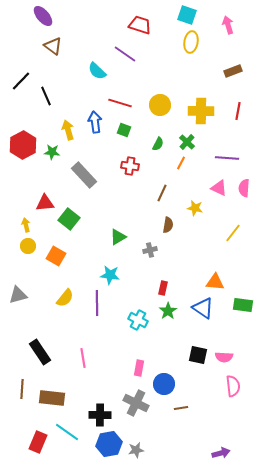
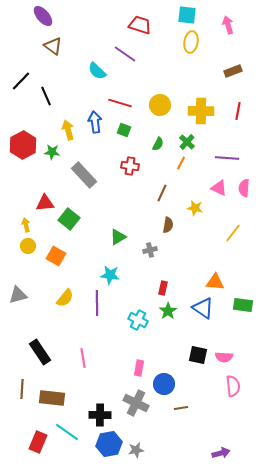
cyan square at (187, 15): rotated 12 degrees counterclockwise
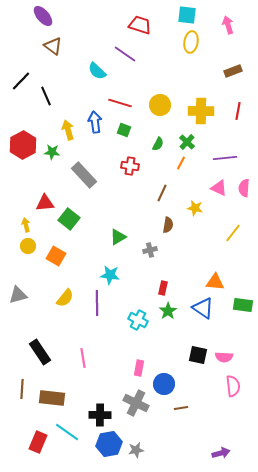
purple line at (227, 158): moved 2 px left; rotated 10 degrees counterclockwise
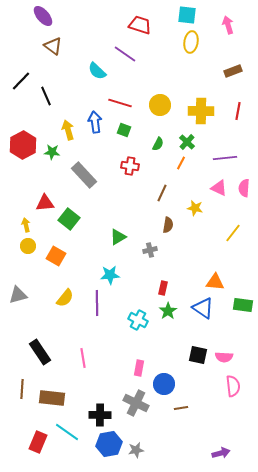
cyan star at (110, 275): rotated 12 degrees counterclockwise
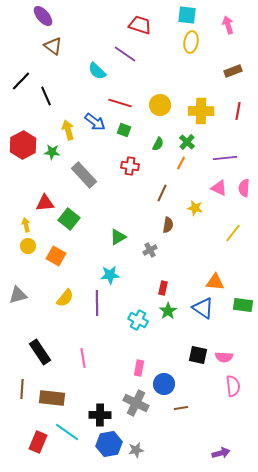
blue arrow at (95, 122): rotated 135 degrees clockwise
gray cross at (150, 250): rotated 16 degrees counterclockwise
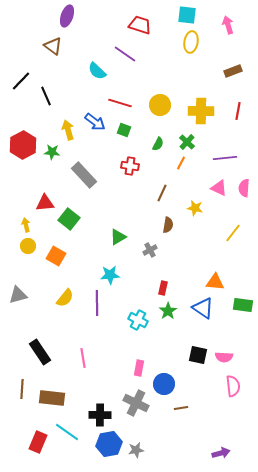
purple ellipse at (43, 16): moved 24 px right; rotated 60 degrees clockwise
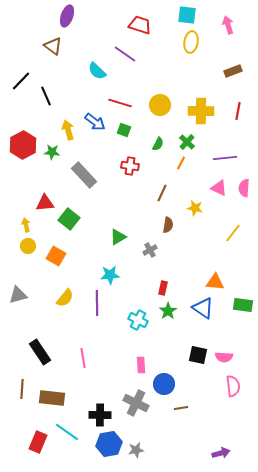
pink rectangle at (139, 368): moved 2 px right, 3 px up; rotated 14 degrees counterclockwise
